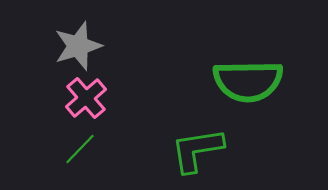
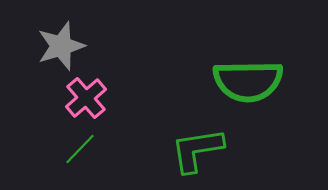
gray star: moved 17 px left
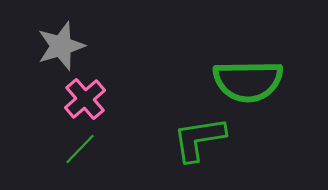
pink cross: moved 1 px left, 1 px down
green L-shape: moved 2 px right, 11 px up
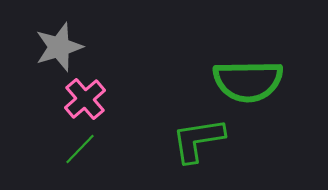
gray star: moved 2 px left, 1 px down
green L-shape: moved 1 px left, 1 px down
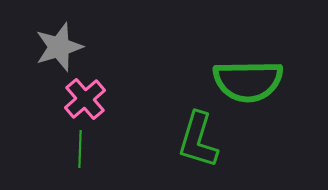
green L-shape: rotated 64 degrees counterclockwise
green line: rotated 42 degrees counterclockwise
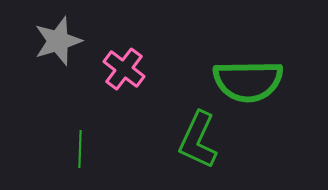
gray star: moved 1 px left, 6 px up
pink cross: moved 39 px right, 30 px up; rotated 12 degrees counterclockwise
green L-shape: rotated 8 degrees clockwise
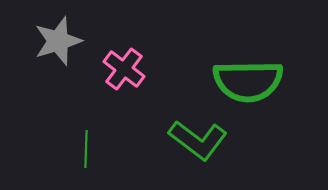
green L-shape: rotated 78 degrees counterclockwise
green line: moved 6 px right
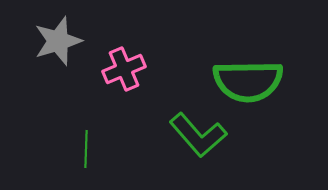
pink cross: rotated 30 degrees clockwise
green L-shape: moved 5 px up; rotated 12 degrees clockwise
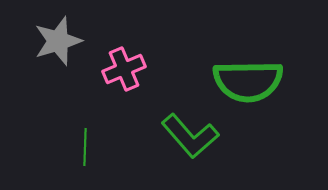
green L-shape: moved 8 px left, 1 px down
green line: moved 1 px left, 2 px up
